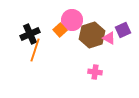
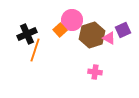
black cross: moved 3 px left
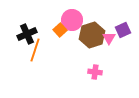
pink triangle: rotated 32 degrees clockwise
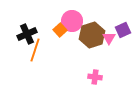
pink circle: moved 1 px down
pink cross: moved 5 px down
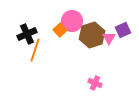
pink cross: moved 6 px down; rotated 16 degrees clockwise
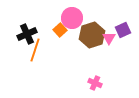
pink circle: moved 3 px up
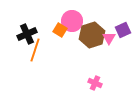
pink circle: moved 3 px down
orange square: rotated 16 degrees counterclockwise
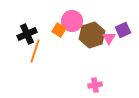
orange square: moved 1 px left
orange line: moved 1 px down
pink cross: moved 2 px down; rotated 32 degrees counterclockwise
